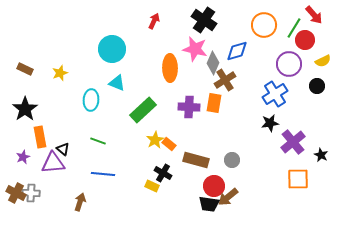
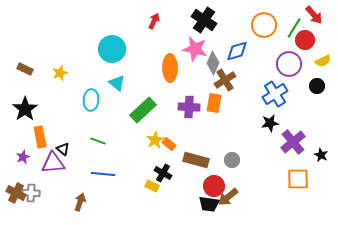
cyan triangle at (117, 83): rotated 18 degrees clockwise
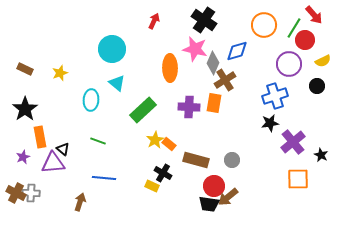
blue cross at (275, 94): moved 2 px down; rotated 15 degrees clockwise
blue line at (103, 174): moved 1 px right, 4 px down
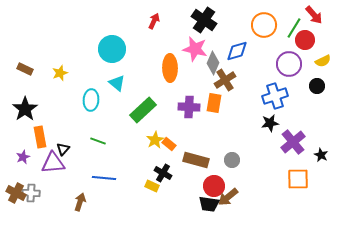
black triangle at (63, 149): rotated 32 degrees clockwise
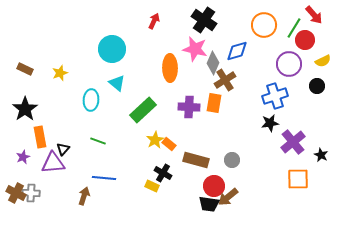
brown arrow at (80, 202): moved 4 px right, 6 px up
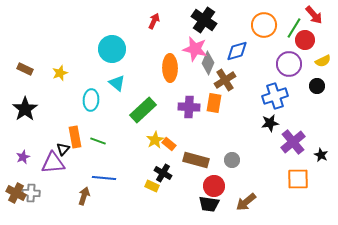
gray diamond at (213, 63): moved 5 px left
orange rectangle at (40, 137): moved 35 px right
brown arrow at (228, 197): moved 18 px right, 5 px down
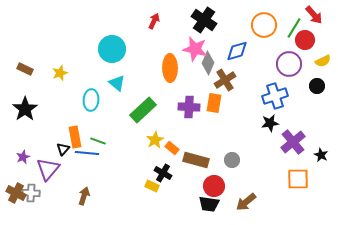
orange rectangle at (169, 144): moved 3 px right, 4 px down
purple triangle at (53, 163): moved 5 px left, 6 px down; rotated 45 degrees counterclockwise
blue line at (104, 178): moved 17 px left, 25 px up
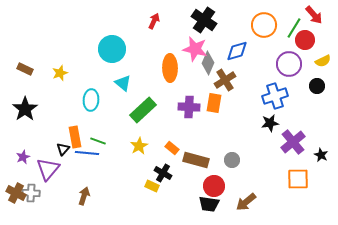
cyan triangle at (117, 83): moved 6 px right
yellow star at (155, 140): moved 16 px left, 6 px down
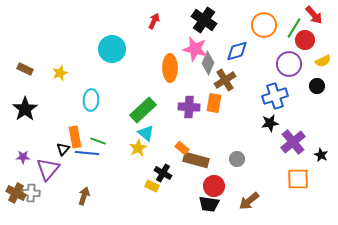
cyan triangle at (123, 83): moved 23 px right, 50 px down
yellow star at (139, 146): moved 1 px left, 2 px down
orange rectangle at (172, 148): moved 10 px right
purple star at (23, 157): rotated 24 degrees clockwise
gray circle at (232, 160): moved 5 px right, 1 px up
brown arrow at (246, 202): moved 3 px right, 1 px up
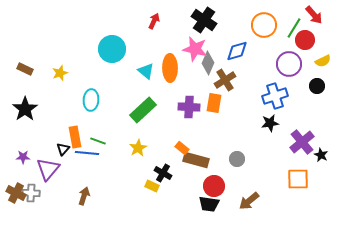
cyan triangle at (146, 133): moved 62 px up
purple cross at (293, 142): moved 9 px right
